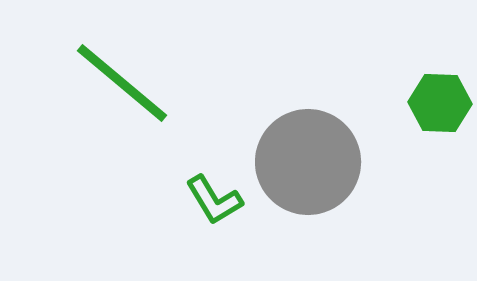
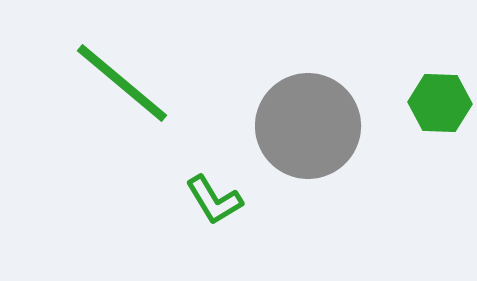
gray circle: moved 36 px up
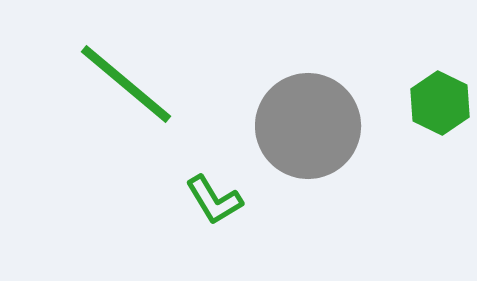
green line: moved 4 px right, 1 px down
green hexagon: rotated 24 degrees clockwise
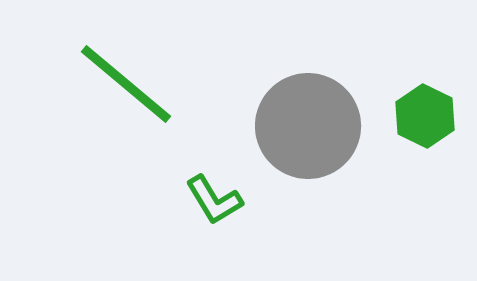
green hexagon: moved 15 px left, 13 px down
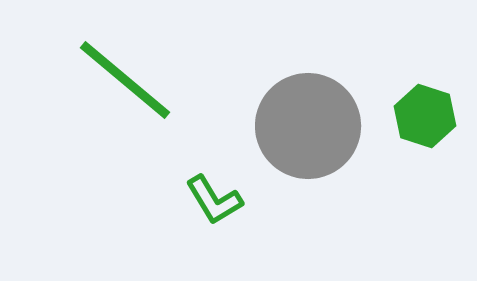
green line: moved 1 px left, 4 px up
green hexagon: rotated 8 degrees counterclockwise
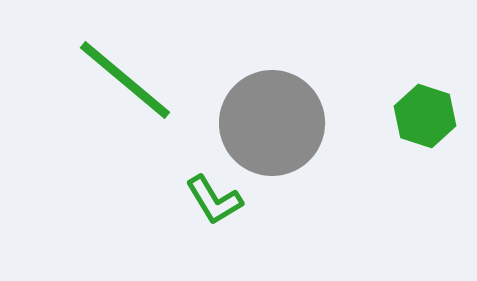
gray circle: moved 36 px left, 3 px up
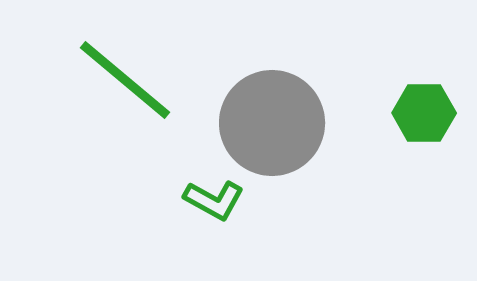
green hexagon: moved 1 px left, 3 px up; rotated 18 degrees counterclockwise
green L-shape: rotated 30 degrees counterclockwise
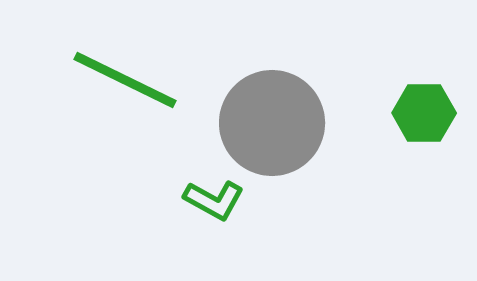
green line: rotated 14 degrees counterclockwise
